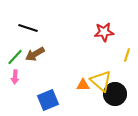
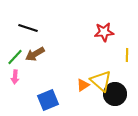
yellow line: rotated 16 degrees counterclockwise
orange triangle: rotated 32 degrees counterclockwise
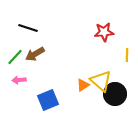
pink arrow: moved 4 px right, 3 px down; rotated 80 degrees clockwise
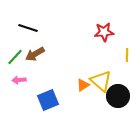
black circle: moved 3 px right, 2 px down
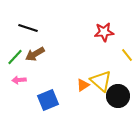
yellow line: rotated 40 degrees counterclockwise
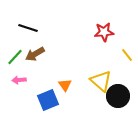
orange triangle: moved 18 px left; rotated 32 degrees counterclockwise
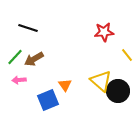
brown arrow: moved 1 px left, 5 px down
black circle: moved 5 px up
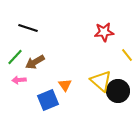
brown arrow: moved 1 px right, 3 px down
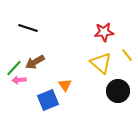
green line: moved 1 px left, 11 px down
yellow triangle: moved 18 px up
